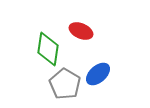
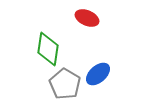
red ellipse: moved 6 px right, 13 px up
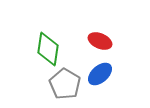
red ellipse: moved 13 px right, 23 px down
blue ellipse: moved 2 px right
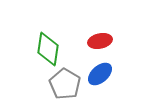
red ellipse: rotated 35 degrees counterclockwise
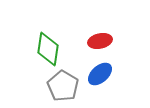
gray pentagon: moved 2 px left, 2 px down
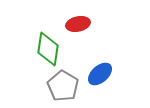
red ellipse: moved 22 px left, 17 px up
